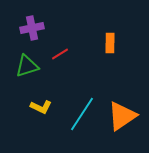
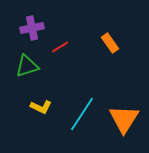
orange rectangle: rotated 36 degrees counterclockwise
red line: moved 7 px up
orange triangle: moved 2 px right, 3 px down; rotated 24 degrees counterclockwise
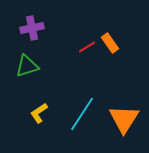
red line: moved 27 px right
yellow L-shape: moved 2 px left, 6 px down; rotated 120 degrees clockwise
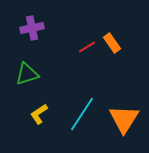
orange rectangle: moved 2 px right
green triangle: moved 8 px down
yellow L-shape: moved 1 px down
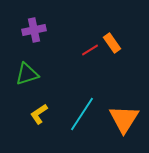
purple cross: moved 2 px right, 2 px down
red line: moved 3 px right, 3 px down
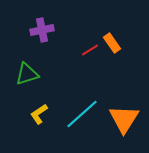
purple cross: moved 8 px right
cyan line: rotated 15 degrees clockwise
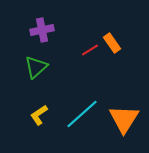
green triangle: moved 9 px right, 7 px up; rotated 25 degrees counterclockwise
yellow L-shape: moved 1 px down
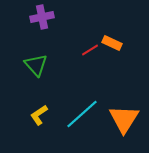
purple cross: moved 13 px up
orange rectangle: rotated 30 degrees counterclockwise
green triangle: moved 2 px up; rotated 30 degrees counterclockwise
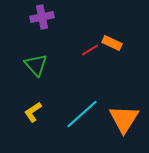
yellow L-shape: moved 6 px left, 3 px up
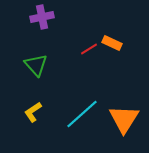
red line: moved 1 px left, 1 px up
